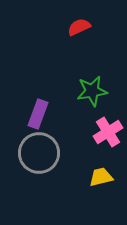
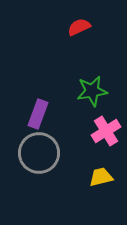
pink cross: moved 2 px left, 1 px up
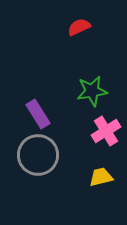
purple rectangle: rotated 52 degrees counterclockwise
gray circle: moved 1 px left, 2 px down
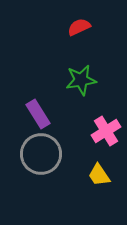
green star: moved 11 px left, 11 px up
gray circle: moved 3 px right, 1 px up
yellow trapezoid: moved 2 px left, 2 px up; rotated 110 degrees counterclockwise
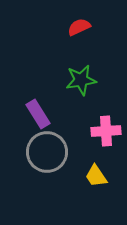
pink cross: rotated 28 degrees clockwise
gray circle: moved 6 px right, 2 px up
yellow trapezoid: moved 3 px left, 1 px down
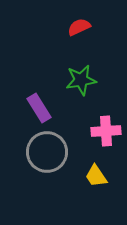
purple rectangle: moved 1 px right, 6 px up
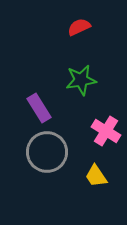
pink cross: rotated 36 degrees clockwise
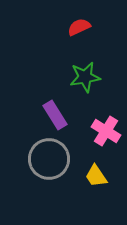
green star: moved 4 px right, 3 px up
purple rectangle: moved 16 px right, 7 px down
gray circle: moved 2 px right, 7 px down
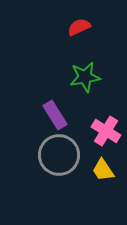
gray circle: moved 10 px right, 4 px up
yellow trapezoid: moved 7 px right, 6 px up
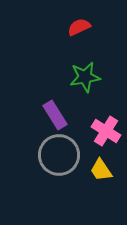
yellow trapezoid: moved 2 px left
